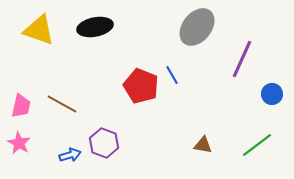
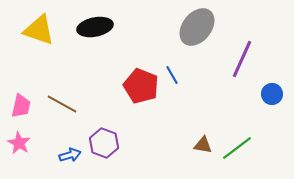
green line: moved 20 px left, 3 px down
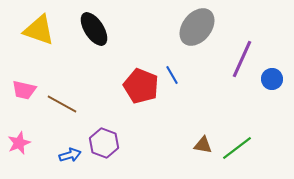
black ellipse: moved 1 px left, 2 px down; rotated 68 degrees clockwise
blue circle: moved 15 px up
pink trapezoid: moved 3 px right, 16 px up; rotated 90 degrees clockwise
pink star: rotated 20 degrees clockwise
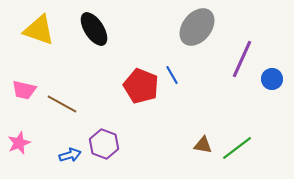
purple hexagon: moved 1 px down
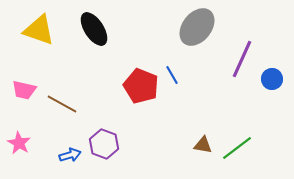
pink star: rotated 20 degrees counterclockwise
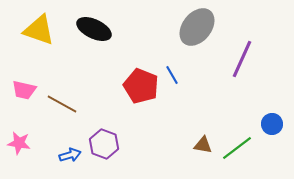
black ellipse: rotated 32 degrees counterclockwise
blue circle: moved 45 px down
pink star: rotated 20 degrees counterclockwise
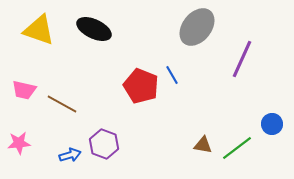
pink star: rotated 15 degrees counterclockwise
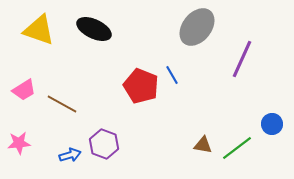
pink trapezoid: rotated 45 degrees counterclockwise
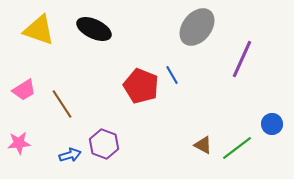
brown line: rotated 28 degrees clockwise
brown triangle: rotated 18 degrees clockwise
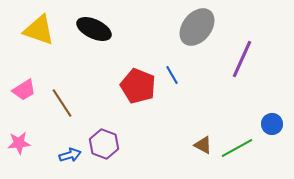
red pentagon: moved 3 px left
brown line: moved 1 px up
green line: rotated 8 degrees clockwise
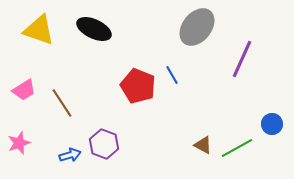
pink star: rotated 15 degrees counterclockwise
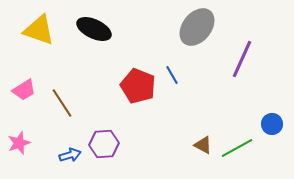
purple hexagon: rotated 24 degrees counterclockwise
